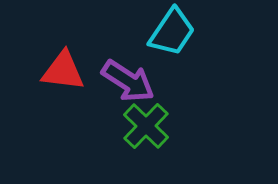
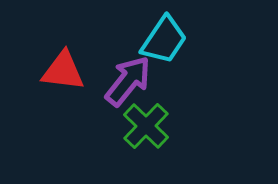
cyan trapezoid: moved 8 px left, 8 px down
purple arrow: rotated 84 degrees counterclockwise
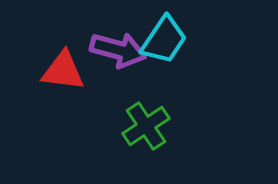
purple arrow: moved 10 px left, 31 px up; rotated 66 degrees clockwise
green cross: rotated 12 degrees clockwise
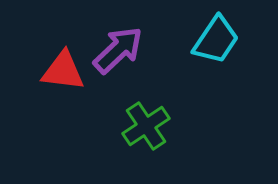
cyan trapezoid: moved 52 px right
purple arrow: rotated 58 degrees counterclockwise
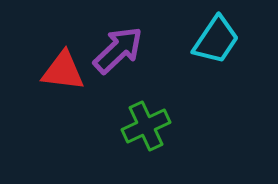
green cross: rotated 9 degrees clockwise
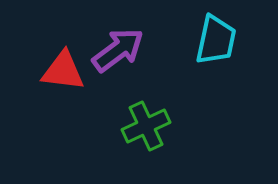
cyan trapezoid: rotated 22 degrees counterclockwise
purple arrow: rotated 6 degrees clockwise
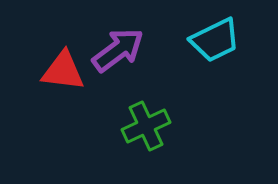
cyan trapezoid: moved 1 px left; rotated 52 degrees clockwise
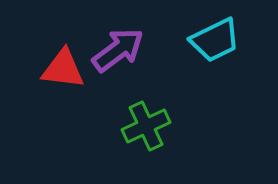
red triangle: moved 2 px up
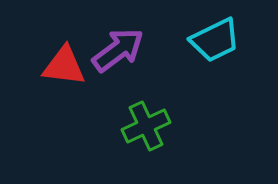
red triangle: moved 1 px right, 3 px up
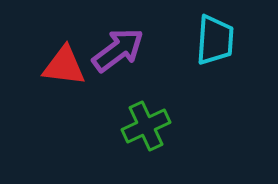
cyan trapezoid: rotated 60 degrees counterclockwise
